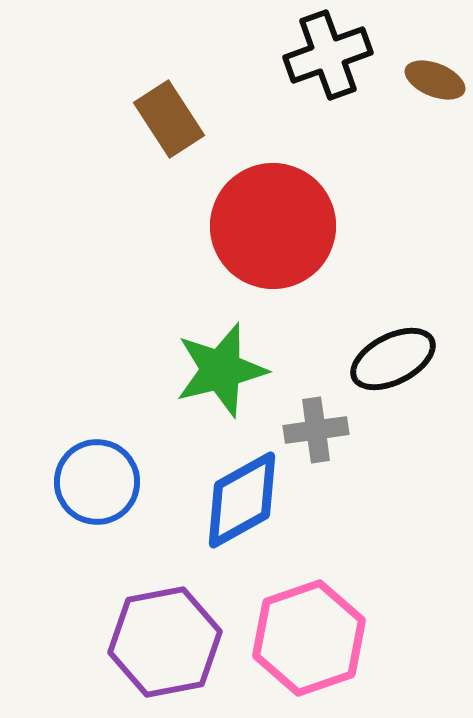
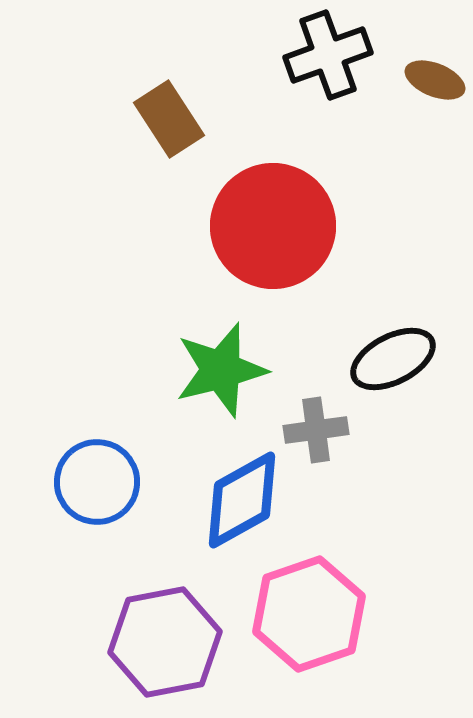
pink hexagon: moved 24 px up
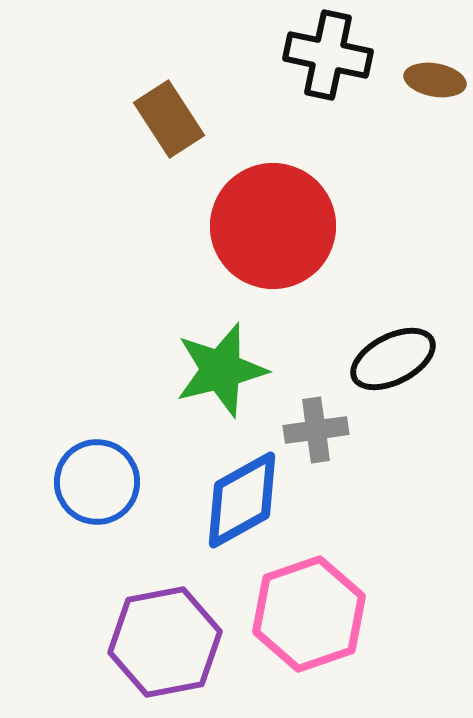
black cross: rotated 32 degrees clockwise
brown ellipse: rotated 12 degrees counterclockwise
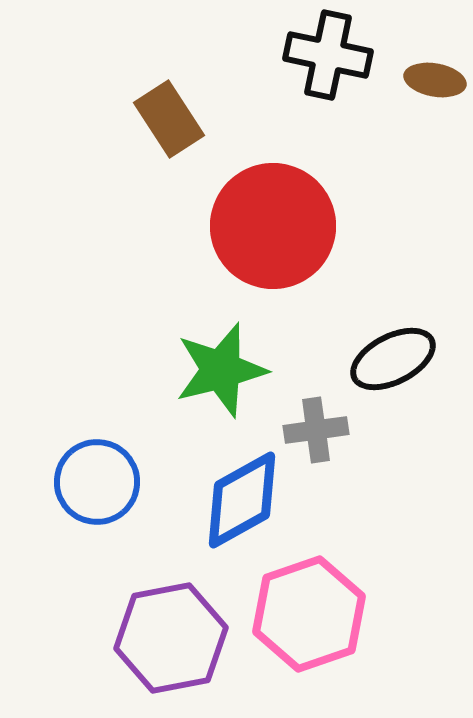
purple hexagon: moved 6 px right, 4 px up
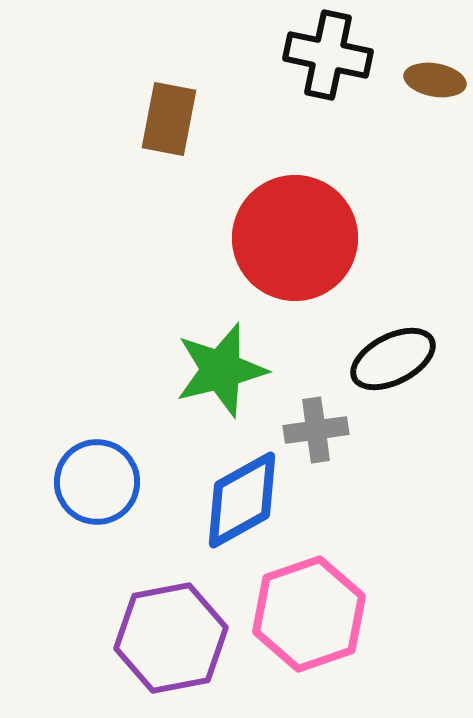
brown rectangle: rotated 44 degrees clockwise
red circle: moved 22 px right, 12 px down
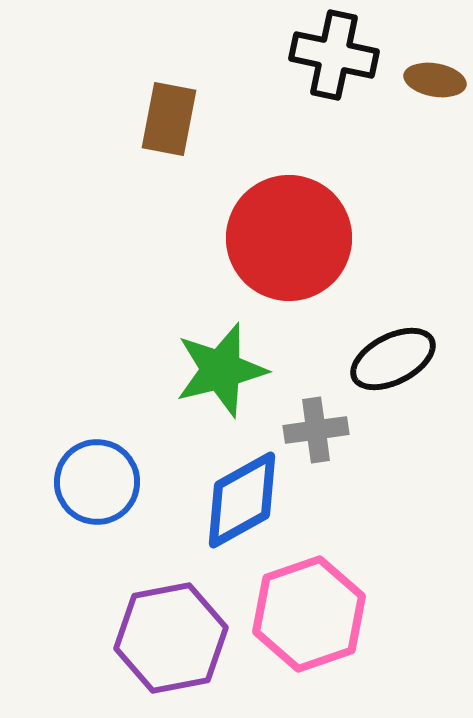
black cross: moved 6 px right
red circle: moved 6 px left
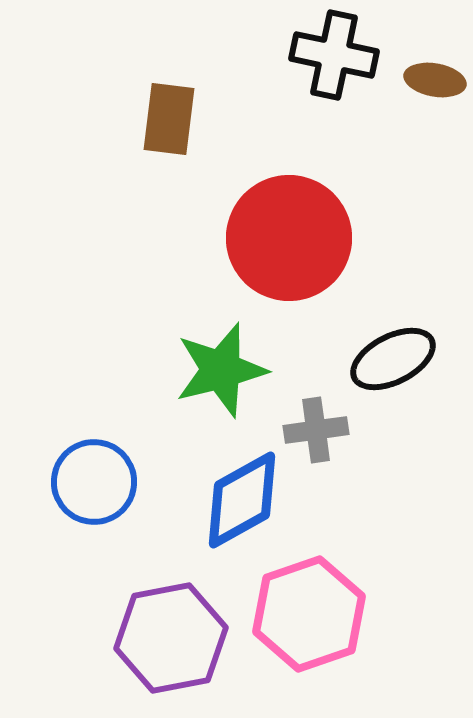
brown rectangle: rotated 4 degrees counterclockwise
blue circle: moved 3 px left
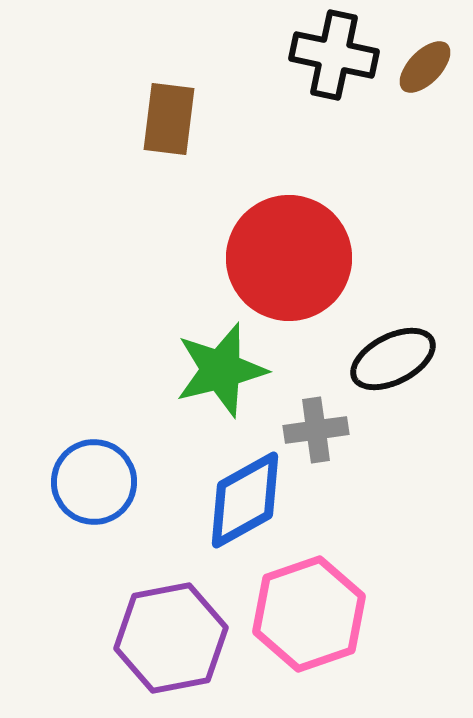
brown ellipse: moved 10 px left, 13 px up; rotated 56 degrees counterclockwise
red circle: moved 20 px down
blue diamond: moved 3 px right
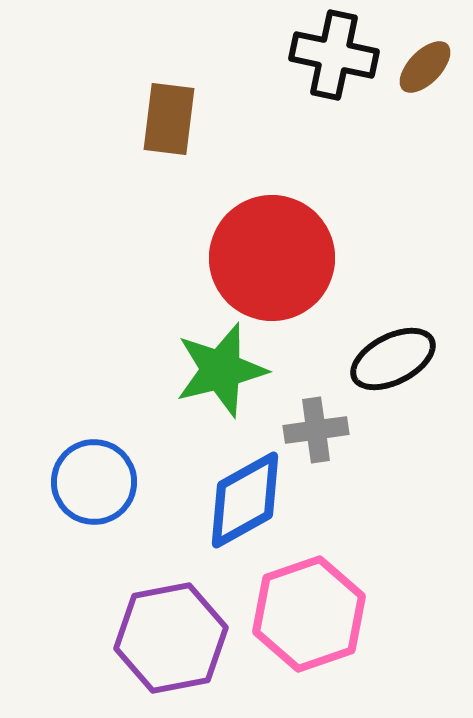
red circle: moved 17 px left
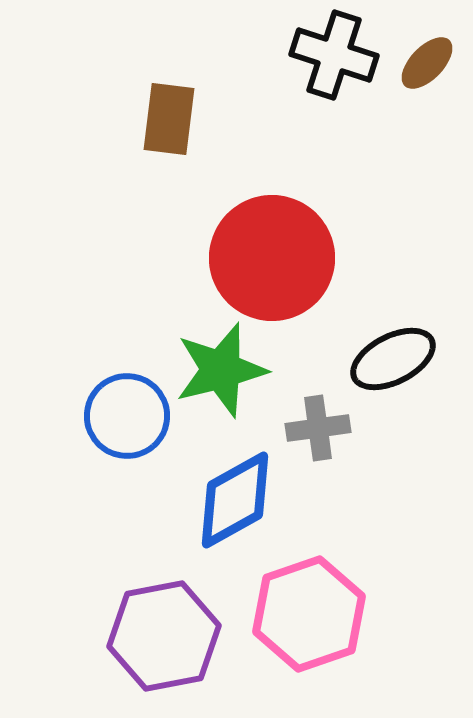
black cross: rotated 6 degrees clockwise
brown ellipse: moved 2 px right, 4 px up
gray cross: moved 2 px right, 2 px up
blue circle: moved 33 px right, 66 px up
blue diamond: moved 10 px left
purple hexagon: moved 7 px left, 2 px up
